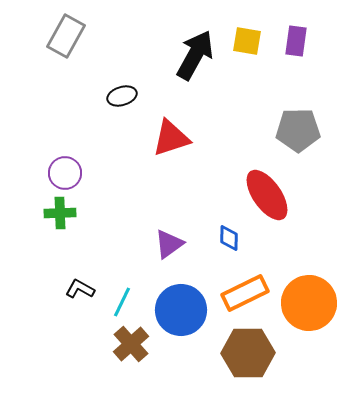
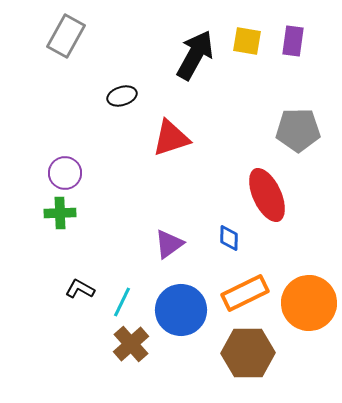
purple rectangle: moved 3 px left
red ellipse: rotated 10 degrees clockwise
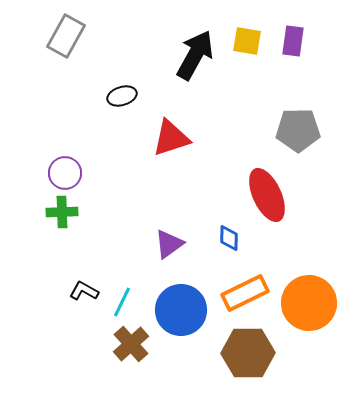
green cross: moved 2 px right, 1 px up
black L-shape: moved 4 px right, 2 px down
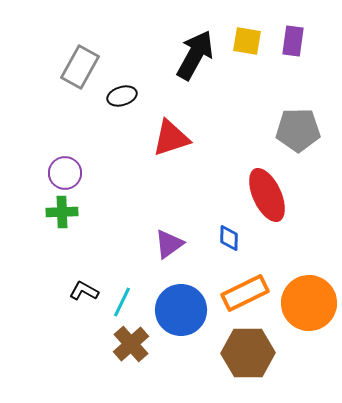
gray rectangle: moved 14 px right, 31 px down
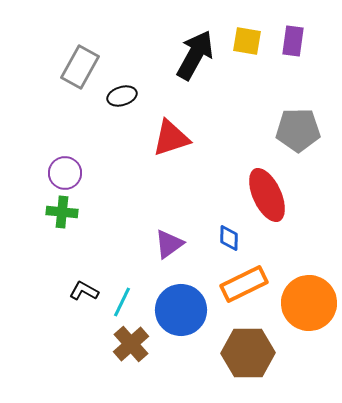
green cross: rotated 8 degrees clockwise
orange rectangle: moved 1 px left, 9 px up
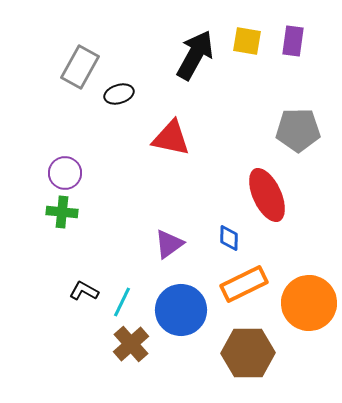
black ellipse: moved 3 px left, 2 px up
red triangle: rotated 30 degrees clockwise
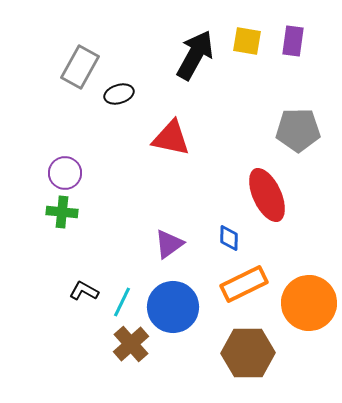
blue circle: moved 8 px left, 3 px up
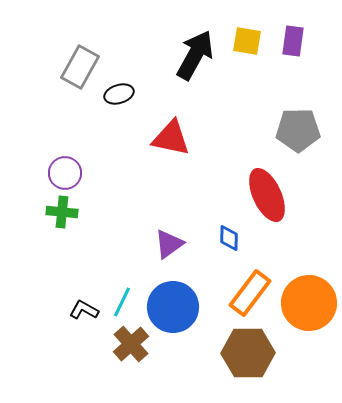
orange rectangle: moved 6 px right, 9 px down; rotated 27 degrees counterclockwise
black L-shape: moved 19 px down
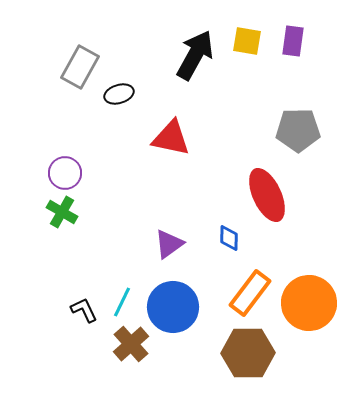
green cross: rotated 24 degrees clockwise
black L-shape: rotated 36 degrees clockwise
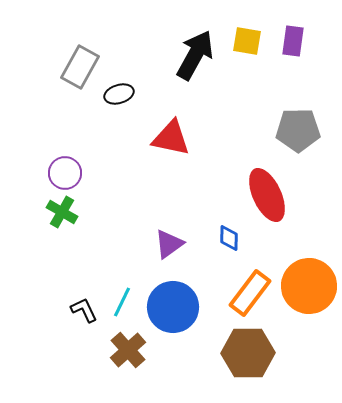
orange circle: moved 17 px up
brown cross: moved 3 px left, 6 px down
